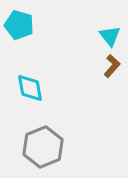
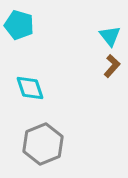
cyan diamond: rotated 8 degrees counterclockwise
gray hexagon: moved 3 px up
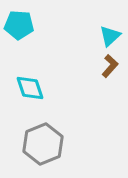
cyan pentagon: rotated 12 degrees counterclockwise
cyan triangle: rotated 25 degrees clockwise
brown L-shape: moved 2 px left
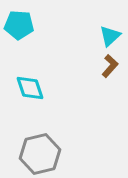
gray hexagon: moved 3 px left, 10 px down; rotated 9 degrees clockwise
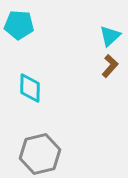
cyan diamond: rotated 20 degrees clockwise
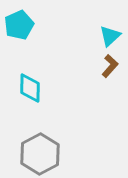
cyan pentagon: rotated 28 degrees counterclockwise
gray hexagon: rotated 15 degrees counterclockwise
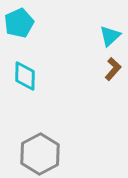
cyan pentagon: moved 2 px up
brown L-shape: moved 3 px right, 3 px down
cyan diamond: moved 5 px left, 12 px up
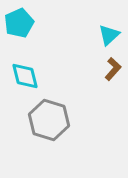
cyan triangle: moved 1 px left, 1 px up
cyan diamond: rotated 16 degrees counterclockwise
gray hexagon: moved 9 px right, 34 px up; rotated 15 degrees counterclockwise
